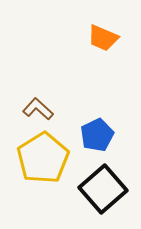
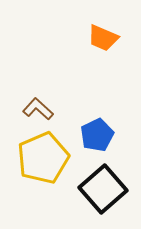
yellow pentagon: rotated 9 degrees clockwise
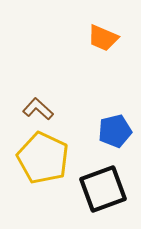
blue pentagon: moved 18 px right, 4 px up; rotated 12 degrees clockwise
yellow pentagon: rotated 24 degrees counterclockwise
black square: rotated 21 degrees clockwise
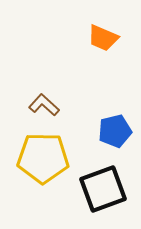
brown L-shape: moved 6 px right, 4 px up
yellow pentagon: rotated 24 degrees counterclockwise
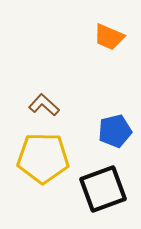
orange trapezoid: moved 6 px right, 1 px up
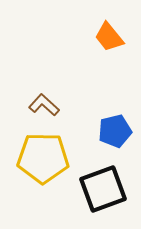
orange trapezoid: rotated 28 degrees clockwise
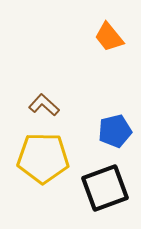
black square: moved 2 px right, 1 px up
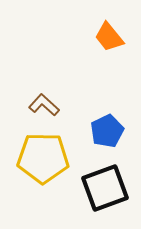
blue pentagon: moved 8 px left; rotated 12 degrees counterclockwise
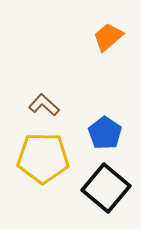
orange trapezoid: moved 1 px left; rotated 88 degrees clockwise
blue pentagon: moved 2 px left, 2 px down; rotated 12 degrees counterclockwise
black square: moved 1 px right; rotated 30 degrees counterclockwise
